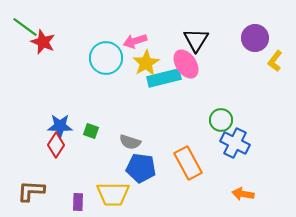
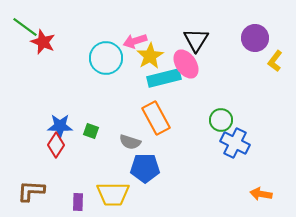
yellow star: moved 4 px right, 7 px up
orange rectangle: moved 32 px left, 45 px up
blue pentagon: moved 4 px right; rotated 8 degrees counterclockwise
orange arrow: moved 18 px right
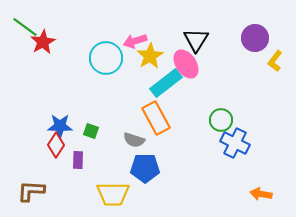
red star: rotated 20 degrees clockwise
cyan rectangle: moved 2 px right, 5 px down; rotated 24 degrees counterclockwise
gray semicircle: moved 4 px right, 2 px up
purple rectangle: moved 42 px up
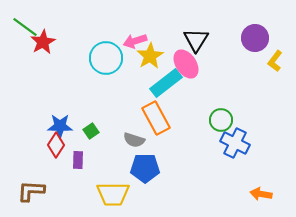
green square: rotated 35 degrees clockwise
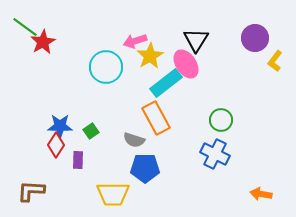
cyan circle: moved 9 px down
blue cross: moved 20 px left, 11 px down
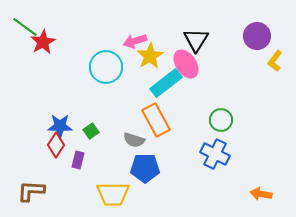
purple circle: moved 2 px right, 2 px up
orange rectangle: moved 2 px down
purple rectangle: rotated 12 degrees clockwise
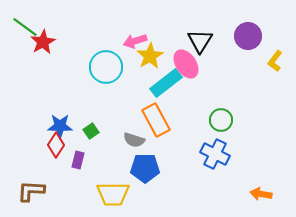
purple circle: moved 9 px left
black triangle: moved 4 px right, 1 px down
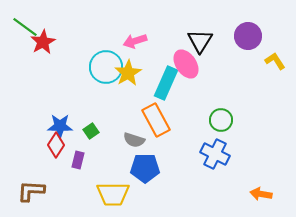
yellow star: moved 22 px left, 17 px down
yellow L-shape: rotated 110 degrees clockwise
cyan rectangle: rotated 28 degrees counterclockwise
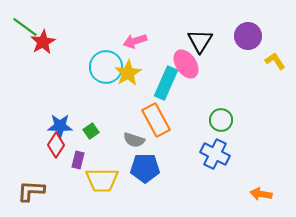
yellow trapezoid: moved 11 px left, 14 px up
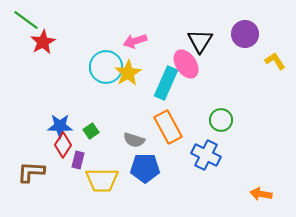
green line: moved 1 px right, 7 px up
purple circle: moved 3 px left, 2 px up
orange rectangle: moved 12 px right, 7 px down
red diamond: moved 7 px right
blue cross: moved 9 px left, 1 px down
brown L-shape: moved 19 px up
